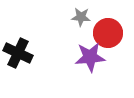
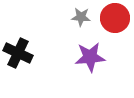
red circle: moved 7 px right, 15 px up
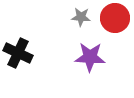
purple star: rotated 8 degrees clockwise
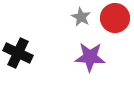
gray star: rotated 24 degrees clockwise
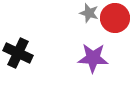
gray star: moved 8 px right, 4 px up; rotated 12 degrees counterclockwise
purple star: moved 3 px right, 1 px down
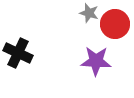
red circle: moved 6 px down
purple star: moved 3 px right, 3 px down
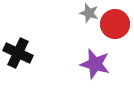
purple star: moved 1 px left, 3 px down; rotated 12 degrees clockwise
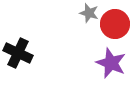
purple star: moved 16 px right, 1 px up; rotated 8 degrees clockwise
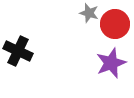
black cross: moved 2 px up
purple star: rotated 28 degrees clockwise
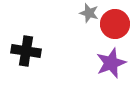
black cross: moved 8 px right; rotated 16 degrees counterclockwise
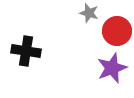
red circle: moved 2 px right, 7 px down
purple star: moved 1 px right, 5 px down
